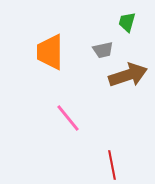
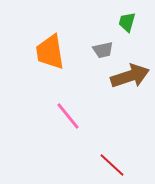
orange trapezoid: rotated 9 degrees counterclockwise
brown arrow: moved 2 px right, 1 px down
pink line: moved 2 px up
red line: rotated 36 degrees counterclockwise
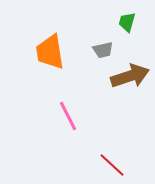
pink line: rotated 12 degrees clockwise
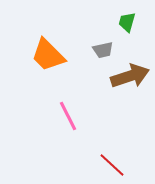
orange trapezoid: moved 2 px left, 3 px down; rotated 36 degrees counterclockwise
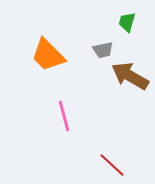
brown arrow: rotated 132 degrees counterclockwise
pink line: moved 4 px left; rotated 12 degrees clockwise
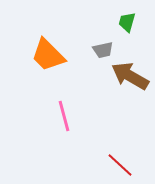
red line: moved 8 px right
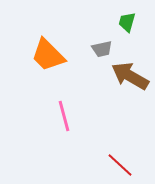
gray trapezoid: moved 1 px left, 1 px up
